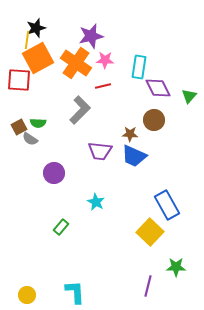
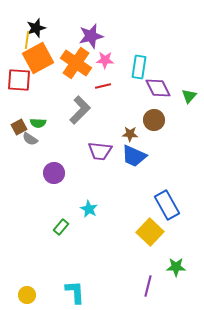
cyan star: moved 7 px left, 7 px down
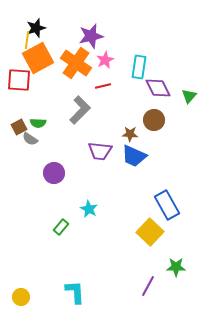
pink star: rotated 30 degrees counterclockwise
purple line: rotated 15 degrees clockwise
yellow circle: moved 6 px left, 2 px down
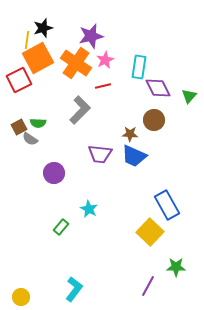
black star: moved 7 px right
red square: rotated 30 degrees counterclockwise
purple trapezoid: moved 3 px down
cyan L-shape: moved 1 px left, 3 px up; rotated 40 degrees clockwise
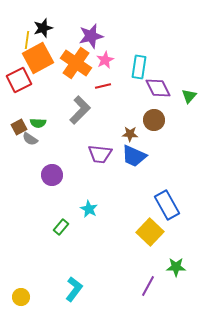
purple circle: moved 2 px left, 2 px down
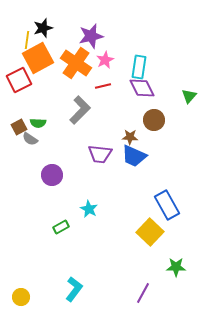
purple diamond: moved 16 px left
brown star: moved 3 px down
green rectangle: rotated 21 degrees clockwise
purple line: moved 5 px left, 7 px down
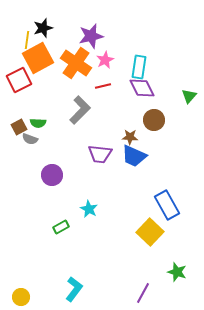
gray semicircle: rotated 14 degrees counterclockwise
green star: moved 1 px right, 5 px down; rotated 18 degrees clockwise
